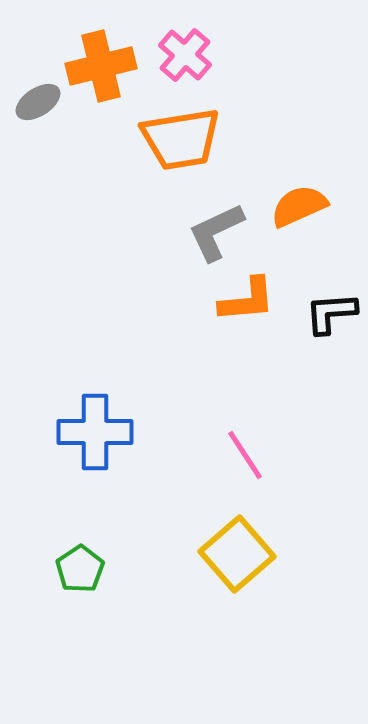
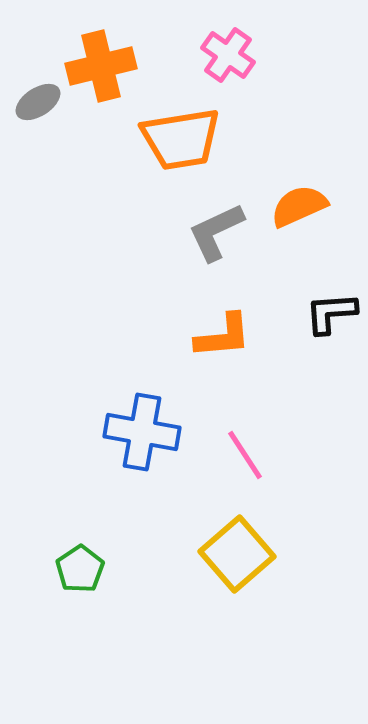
pink cross: moved 43 px right; rotated 6 degrees counterclockwise
orange L-shape: moved 24 px left, 36 px down
blue cross: moved 47 px right; rotated 10 degrees clockwise
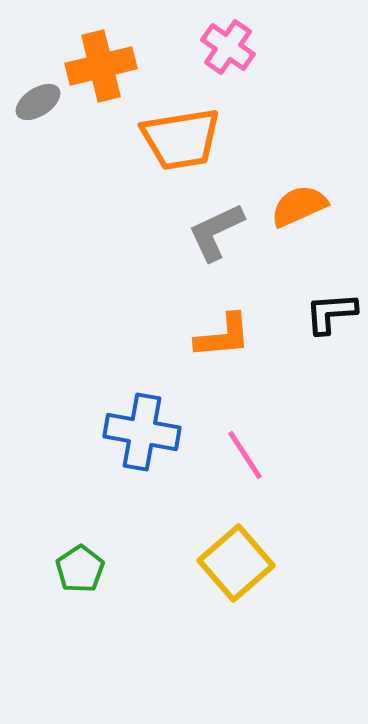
pink cross: moved 8 px up
yellow square: moved 1 px left, 9 px down
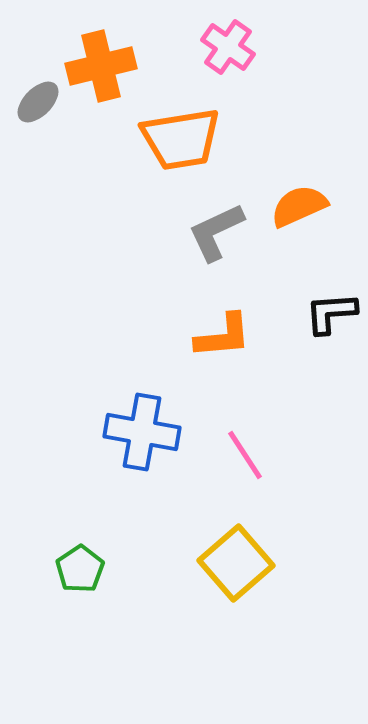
gray ellipse: rotated 12 degrees counterclockwise
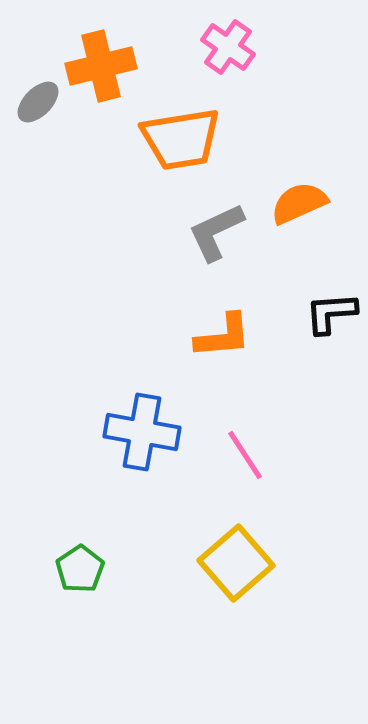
orange semicircle: moved 3 px up
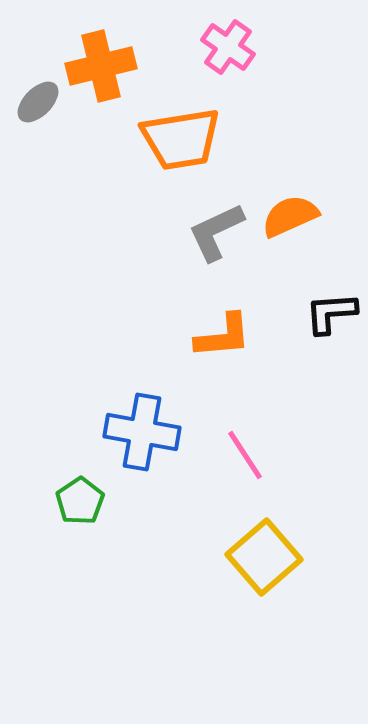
orange semicircle: moved 9 px left, 13 px down
yellow square: moved 28 px right, 6 px up
green pentagon: moved 68 px up
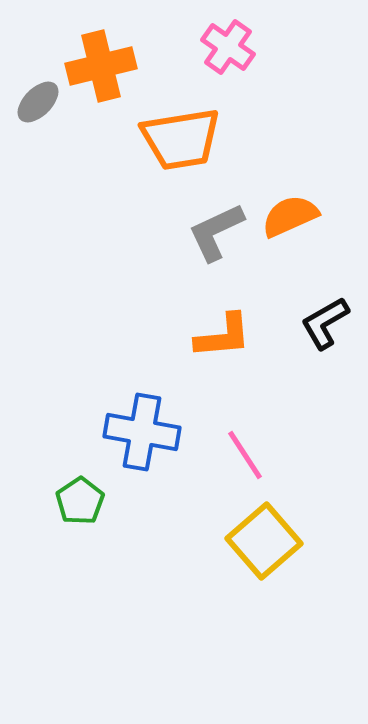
black L-shape: moved 6 px left, 10 px down; rotated 26 degrees counterclockwise
yellow square: moved 16 px up
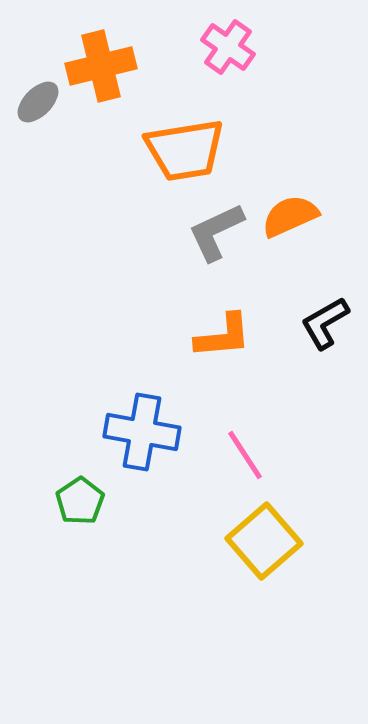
orange trapezoid: moved 4 px right, 11 px down
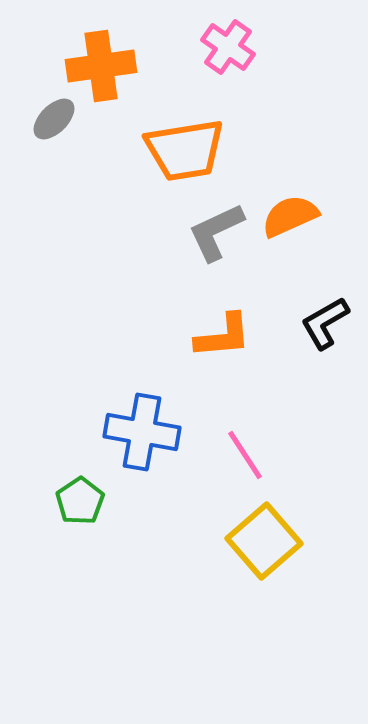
orange cross: rotated 6 degrees clockwise
gray ellipse: moved 16 px right, 17 px down
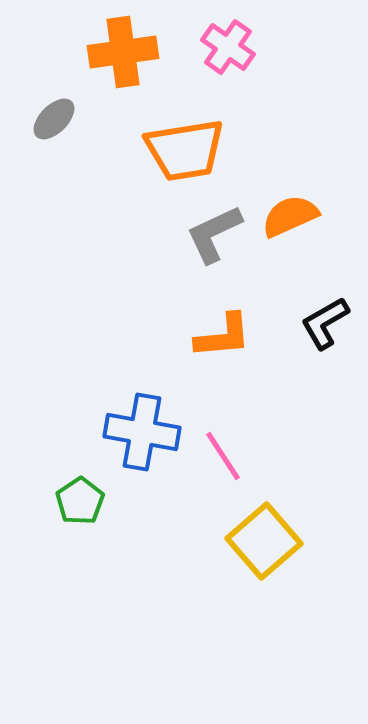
orange cross: moved 22 px right, 14 px up
gray L-shape: moved 2 px left, 2 px down
pink line: moved 22 px left, 1 px down
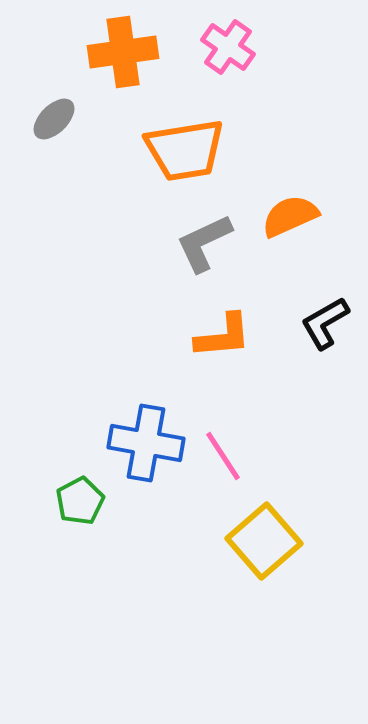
gray L-shape: moved 10 px left, 9 px down
blue cross: moved 4 px right, 11 px down
green pentagon: rotated 6 degrees clockwise
